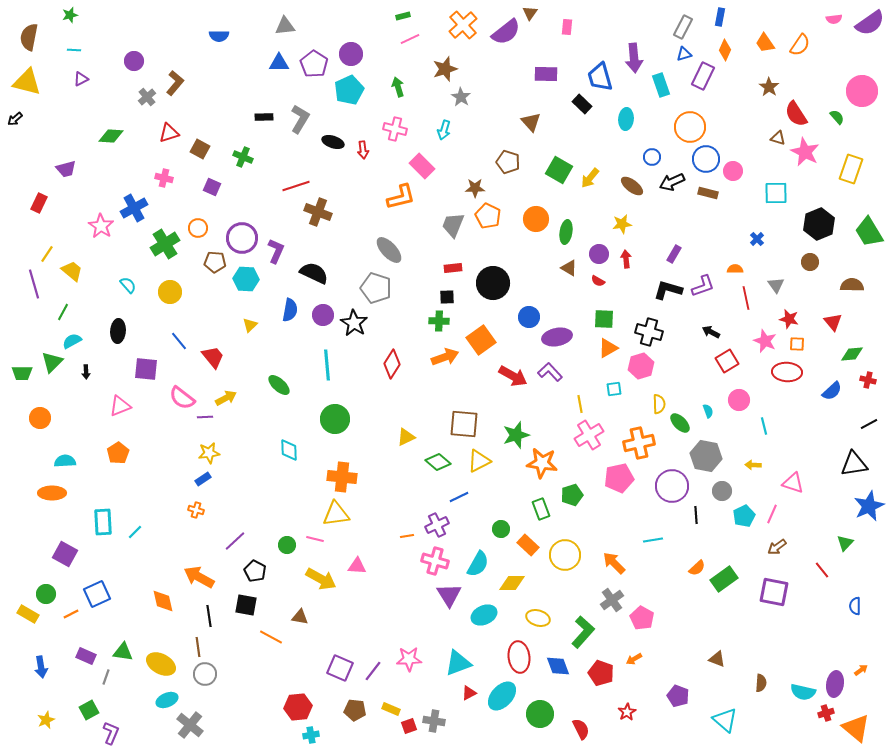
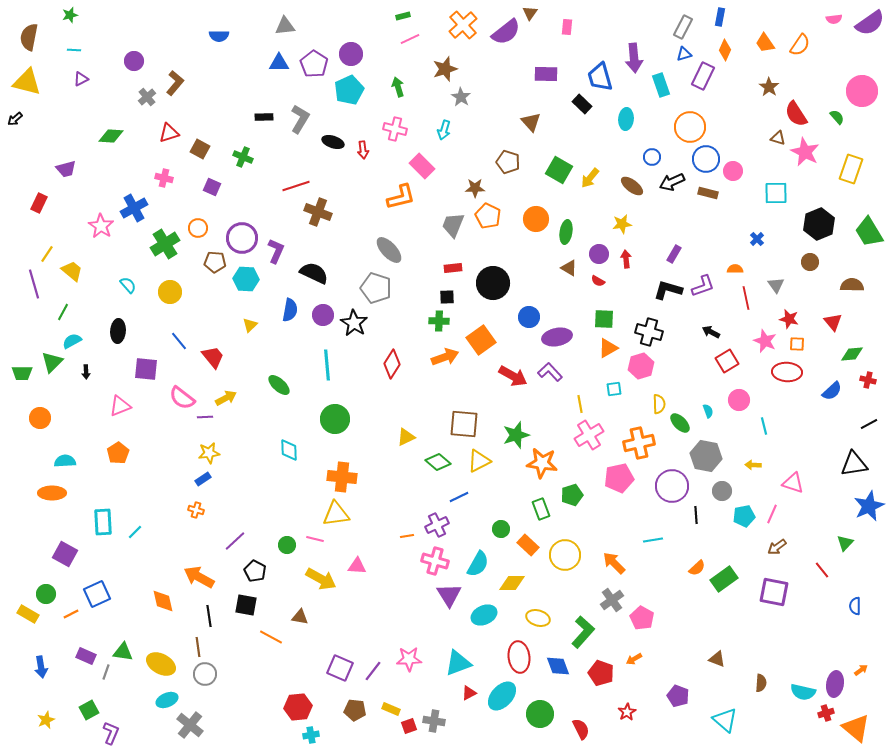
cyan pentagon at (744, 516): rotated 15 degrees clockwise
gray line at (106, 677): moved 5 px up
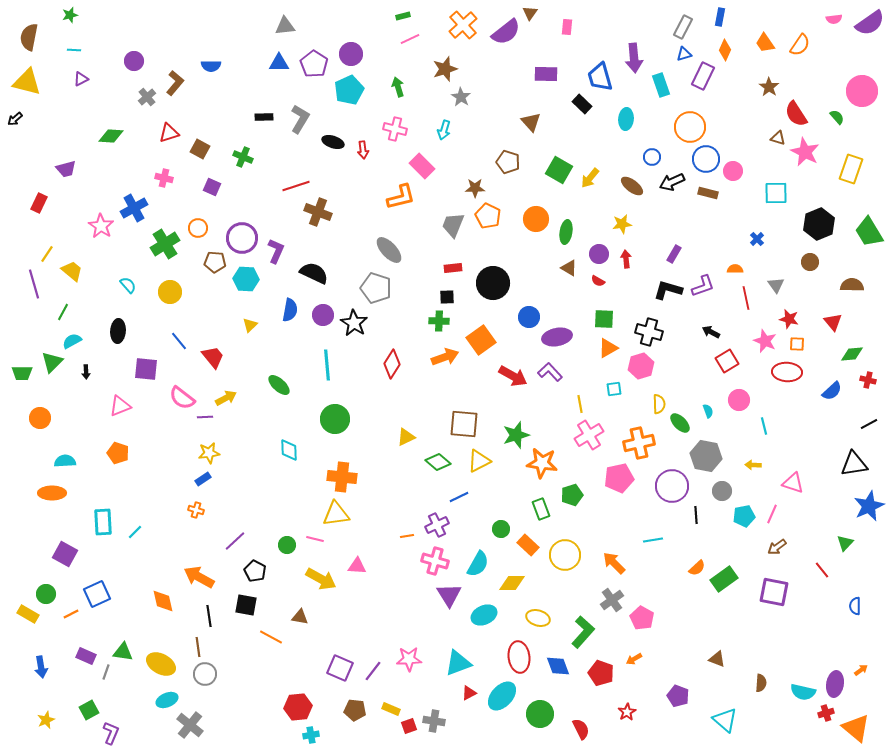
blue semicircle at (219, 36): moved 8 px left, 30 px down
orange pentagon at (118, 453): rotated 20 degrees counterclockwise
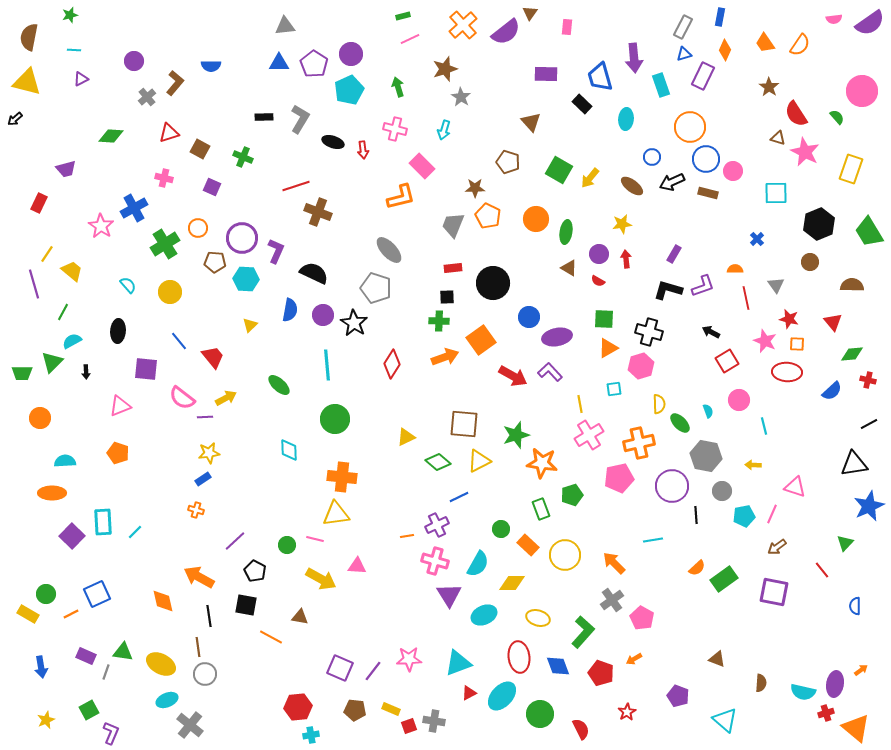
pink triangle at (793, 483): moved 2 px right, 4 px down
purple square at (65, 554): moved 7 px right, 18 px up; rotated 15 degrees clockwise
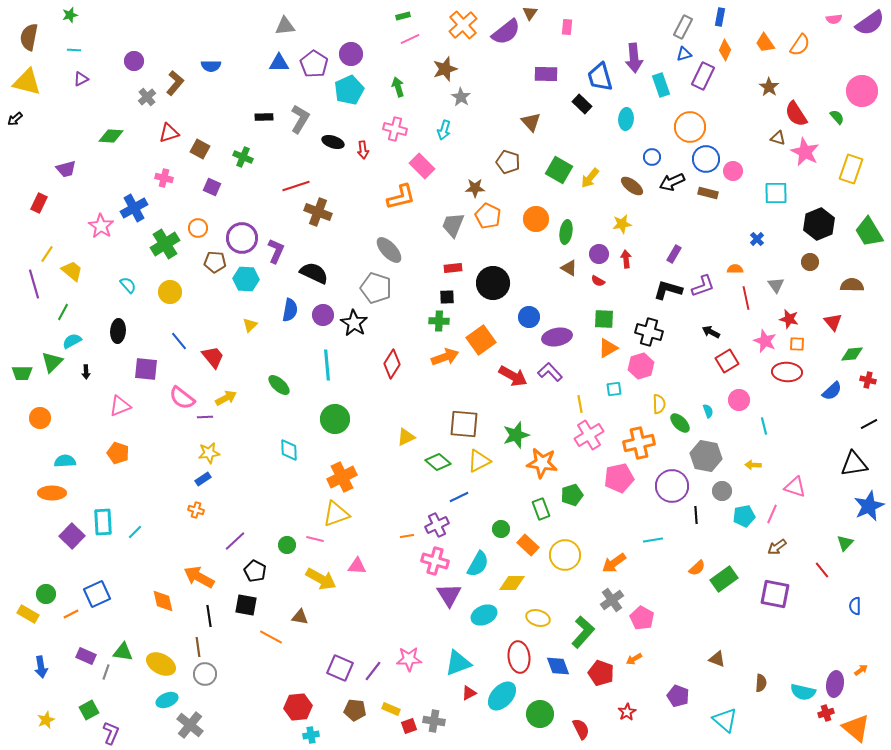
orange cross at (342, 477): rotated 32 degrees counterclockwise
yellow triangle at (336, 514): rotated 12 degrees counterclockwise
orange arrow at (614, 563): rotated 80 degrees counterclockwise
purple square at (774, 592): moved 1 px right, 2 px down
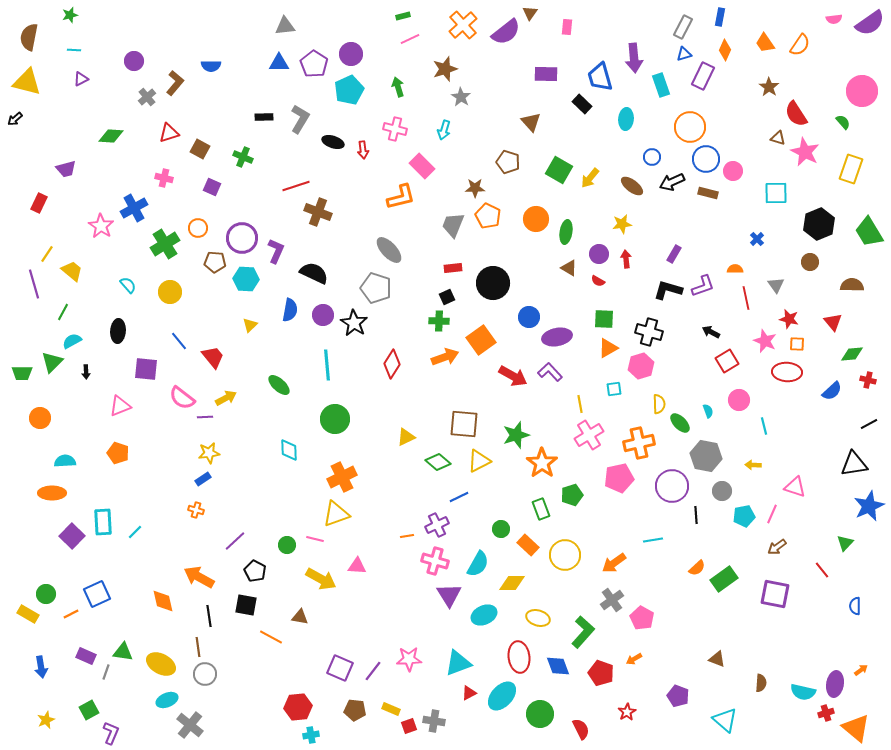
green semicircle at (837, 117): moved 6 px right, 5 px down
black square at (447, 297): rotated 21 degrees counterclockwise
orange star at (542, 463): rotated 28 degrees clockwise
